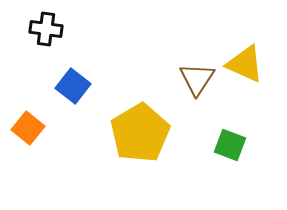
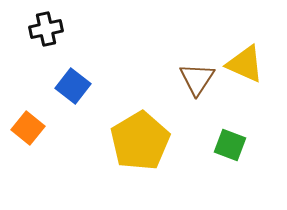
black cross: rotated 20 degrees counterclockwise
yellow pentagon: moved 8 px down
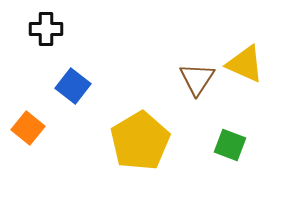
black cross: rotated 12 degrees clockwise
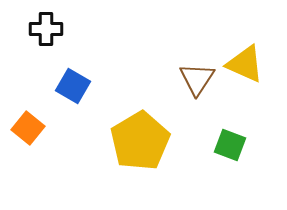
blue square: rotated 8 degrees counterclockwise
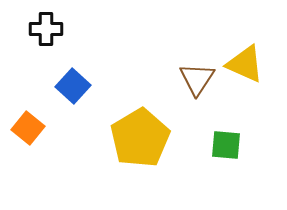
blue square: rotated 12 degrees clockwise
yellow pentagon: moved 3 px up
green square: moved 4 px left; rotated 16 degrees counterclockwise
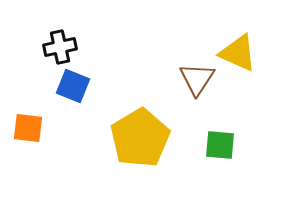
black cross: moved 14 px right, 18 px down; rotated 12 degrees counterclockwise
yellow triangle: moved 7 px left, 11 px up
blue square: rotated 20 degrees counterclockwise
orange square: rotated 32 degrees counterclockwise
green square: moved 6 px left
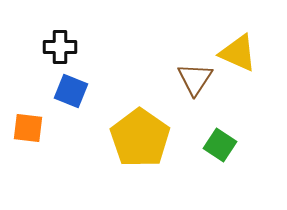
black cross: rotated 12 degrees clockwise
brown triangle: moved 2 px left
blue square: moved 2 px left, 5 px down
yellow pentagon: rotated 6 degrees counterclockwise
green square: rotated 28 degrees clockwise
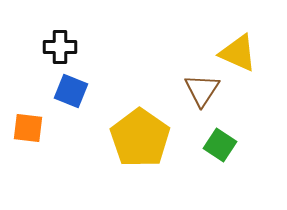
brown triangle: moved 7 px right, 11 px down
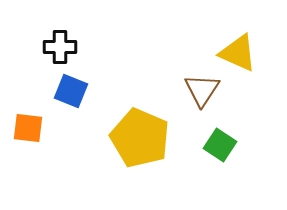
yellow pentagon: rotated 12 degrees counterclockwise
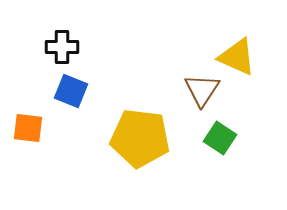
black cross: moved 2 px right
yellow triangle: moved 1 px left, 4 px down
yellow pentagon: rotated 16 degrees counterclockwise
green square: moved 7 px up
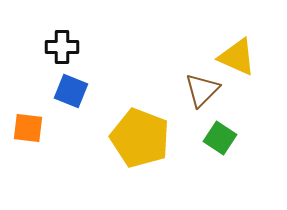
brown triangle: rotated 12 degrees clockwise
yellow pentagon: rotated 14 degrees clockwise
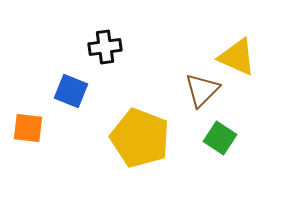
black cross: moved 43 px right; rotated 8 degrees counterclockwise
